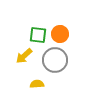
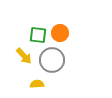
orange circle: moved 1 px up
yellow arrow: rotated 90 degrees counterclockwise
gray circle: moved 3 px left
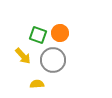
green square: rotated 12 degrees clockwise
yellow arrow: moved 1 px left
gray circle: moved 1 px right
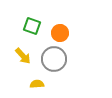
green square: moved 6 px left, 9 px up
gray circle: moved 1 px right, 1 px up
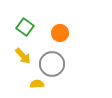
green square: moved 7 px left, 1 px down; rotated 18 degrees clockwise
gray circle: moved 2 px left, 5 px down
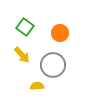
yellow arrow: moved 1 px left, 1 px up
gray circle: moved 1 px right, 1 px down
yellow semicircle: moved 2 px down
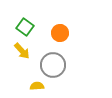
yellow arrow: moved 4 px up
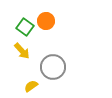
orange circle: moved 14 px left, 12 px up
gray circle: moved 2 px down
yellow semicircle: moved 6 px left; rotated 32 degrees counterclockwise
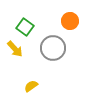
orange circle: moved 24 px right
yellow arrow: moved 7 px left, 2 px up
gray circle: moved 19 px up
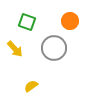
green square: moved 2 px right, 5 px up; rotated 18 degrees counterclockwise
gray circle: moved 1 px right
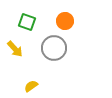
orange circle: moved 5 px left
